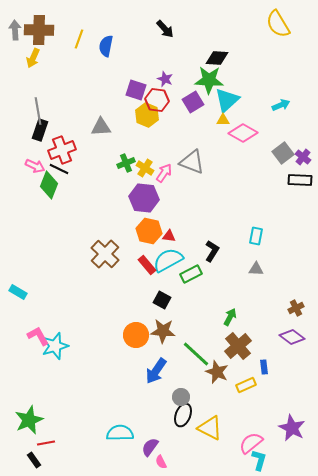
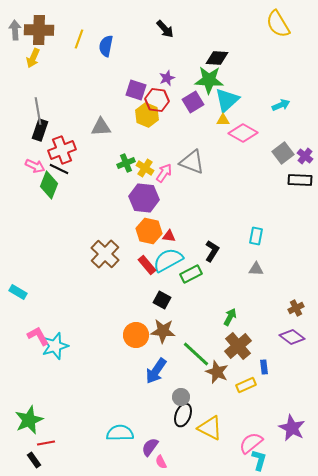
purple star at (165, 79): moved 2 px right, 1 px up; rotated 28 degrees clockwise
purple cross at (303, 157): moved 2 px right, 1 px up
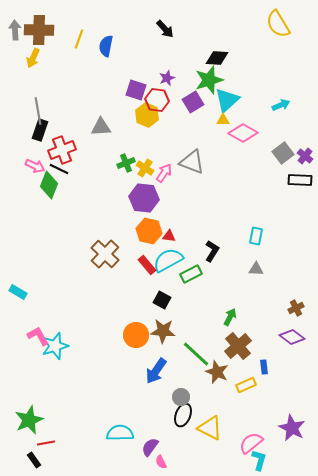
green star at (209, 80): rotated 20 degrees counterclockwise
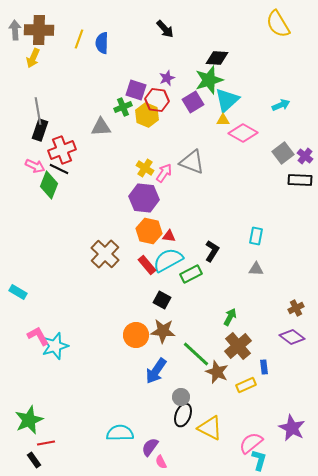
blue semicircle at (106, 46): moved 4 px left, 3 px up; rotated 10 degrees counterclockwise
green cross at (126, 163): moved 3 px left, 56 px up
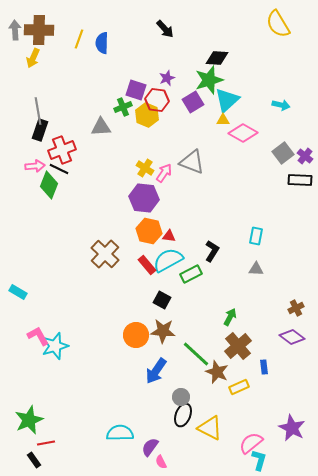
cyan arrow at (281, 105): rotated 36 degrees clockwise
pink arrow at (35, 166): rotated 30 degrees counterclockwise
yellow rectangle at (246, 385): moved 7 px left, 2 px down
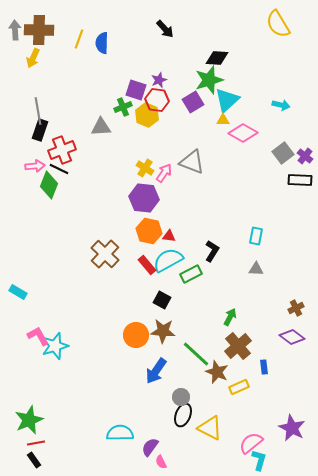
purple star at (167, 78): moved 8 px left, 2 px down
red line at (46, 443): moved 10 px left
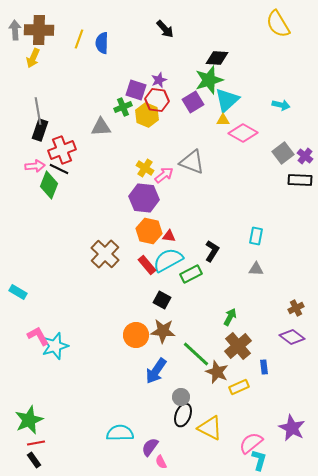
pink arrow at (164, 173): moved 2 px down; rotated 18 degrees clockwise
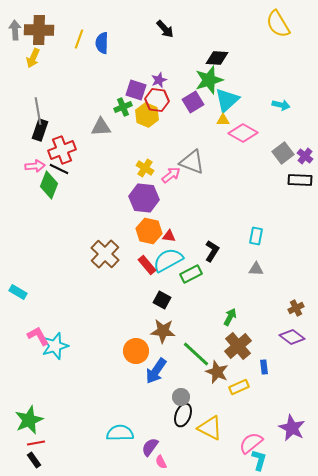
pink arrow at (164, 175): moved 7 px right
orange circle at (136, 335): moved 16 px down
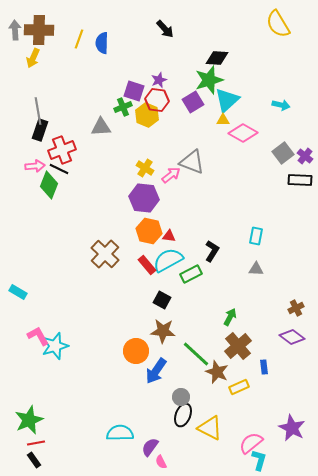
purple square at (136, 90): moved 2 px left, 1 px down
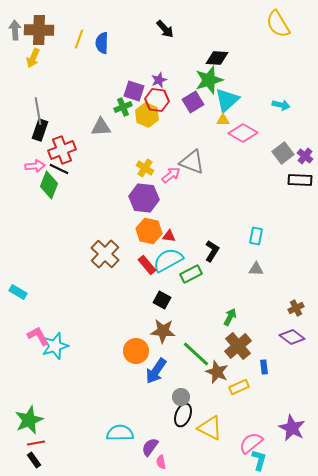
pink semicircle at (161, 462): rotated 16 degrees clockwise
